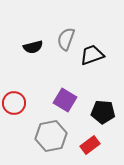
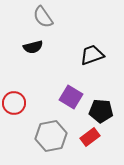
gray semicircle: moved 23 px left, 22 px up; rotated 55 degrees counterclockwise
purple square: moved 6 px right, 3 px up
black pentagon: moved 2 px left, 1 px up
red rectangle: moved 8 px up
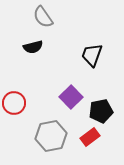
black trapezoid: rotated 50 degrees counterclockwise
purple square: rotated 15 degrees clockwise
black pentagon: rotated 15 degrees counterclockwise
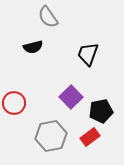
gray semicircle: moved 5 px right
black trapezoid: moved 4 px left, 1 px up
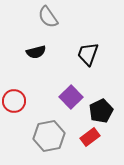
black semicircle: moved 3 px right, 5 px down
red circle: moved 2 px up
black pentagon: rotated 15 degrees counterclockwise
gray hexagon: moved 2 px left
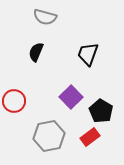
gray semicircle: moved 3 px left; rotated 40 degrees counterclockwise
black semicircle: rotated 126 degrees clockwise
black pentagon: rotated 15 degrees counterclockwise
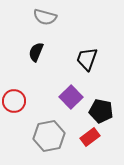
black trapezoid: moved 1 px left, 5 px down
black pentagon: rotated 20 degrees counterclockwise
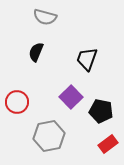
red circle: moved 3 px right, 1 px down
red rectangle: moved 18 px right, 7 px down
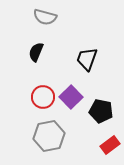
red circle: moved 26 px right, 5 px up
red rectangle: moved 2 px right, 1 px down
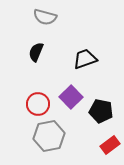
black trapezoid: moved 2 px left; rotated 50 degrees clockwise
red circle: moved 5 px left, 7 px down
